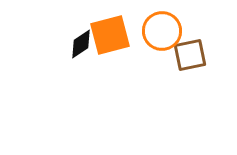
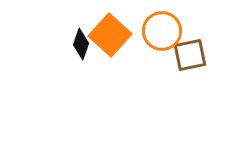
orange square: rotated 33 degrees counterclockwise
black diamond: rotated 36 degrees counterclockwise
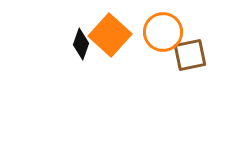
orange circle: moved 1 px right, 1 px down
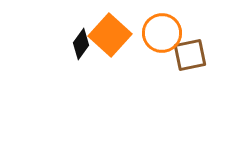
orange circle: moved 1 px left, 1 px down
black diamond: rotated 16 degrees clockwise
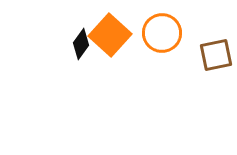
brown square: moved 26 px right
